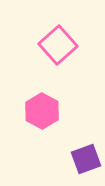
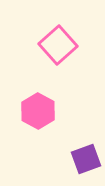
pink hexagon: moved 4 px left
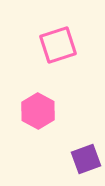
pink square: rotated 24 degrees clockwise
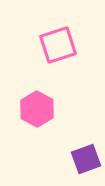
pink hexagon: moved 1 px left, 2 px up
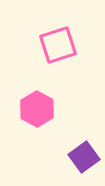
purple square: moved 2 px left, 2 px up; rotated 16 degrees counterclockwise
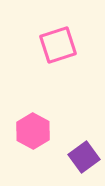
pink hexagon: moved 4 px left, 22 px down
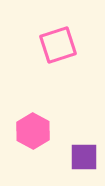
purple square: rotated 36 degrees clockwise
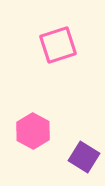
purple square: rotated 32 degrees clockwise
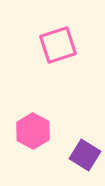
purple square: moved 1 px right, 2 px up
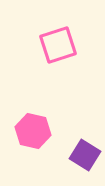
pink hexagon: rotated 16 degrees counterclockwise
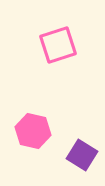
purple square: moved 3 px left
